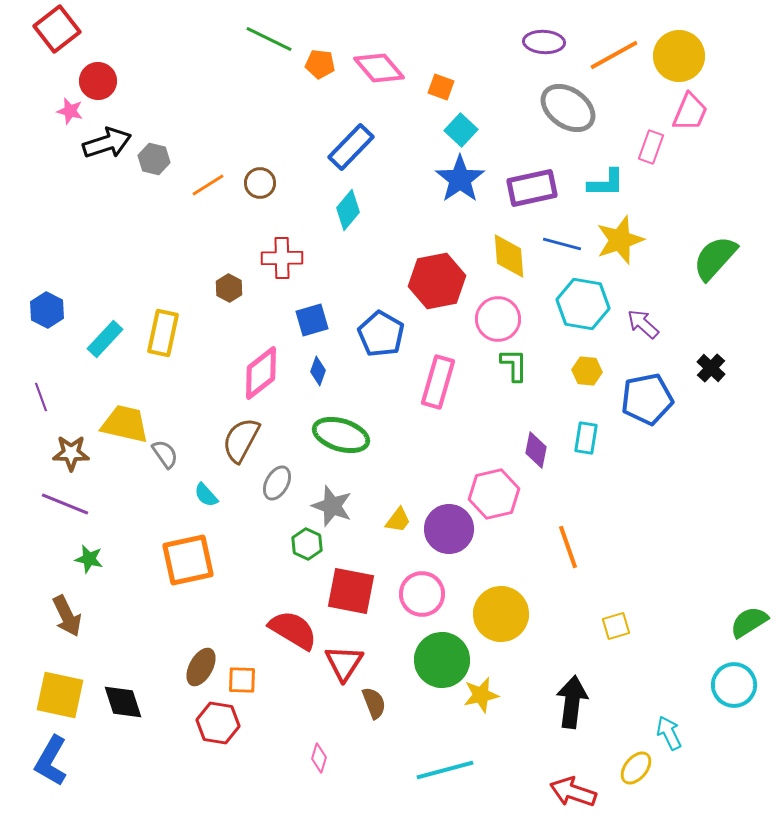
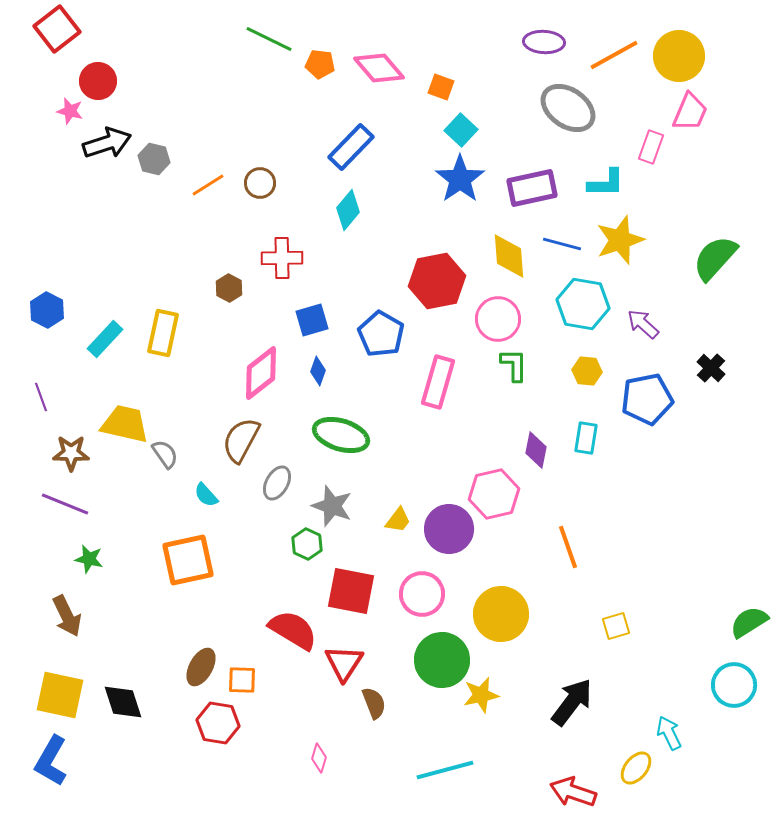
black arrow at (572, 702): rotated 30 degrees clockwise
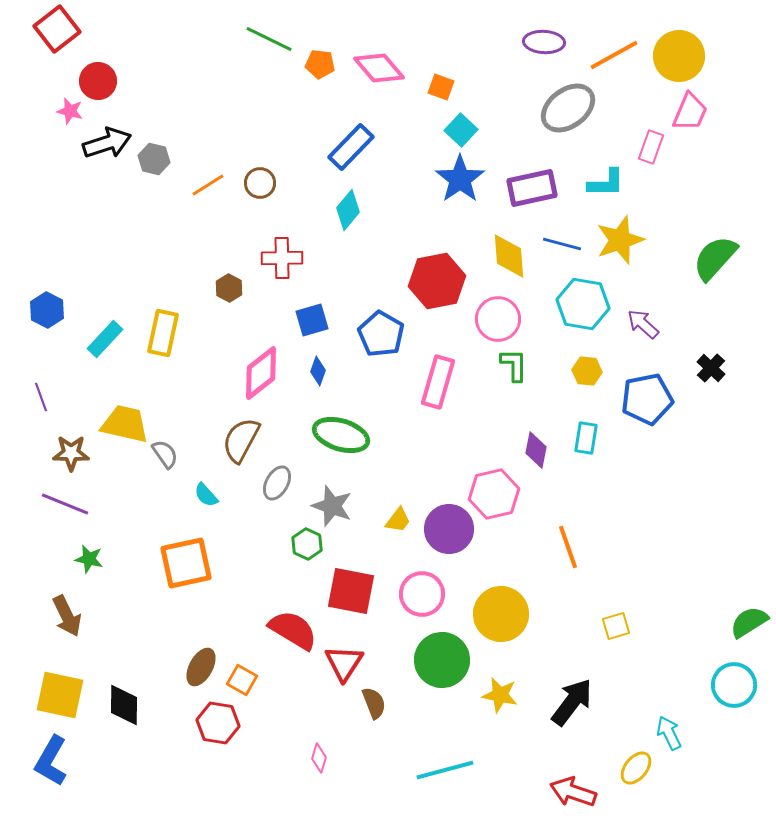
gray ellipse at (568, 108): rotated 72 degrees counterclockwise
orange square at (188, 560): moved 2 px left, 3 px down
orange square at (242, 680): rotated 28 degrees clockwise
yellow star at (481, 695): moved 19 px right; rotated 24 degrees clockwise
black diamond at (123, 702): moved 1 px right, 3 px down; rotated 18 degrees clockwise
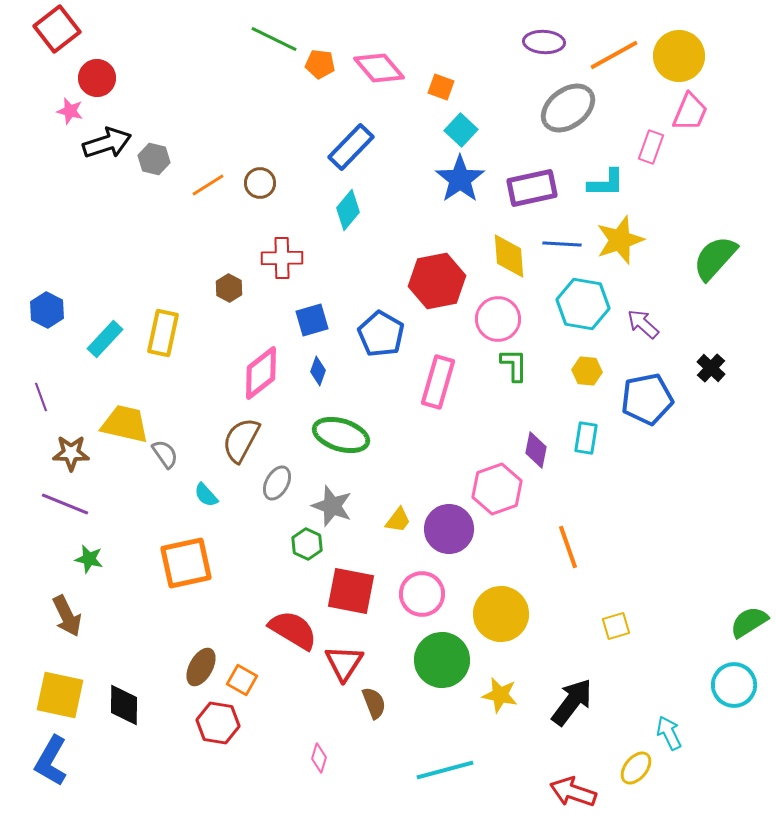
green line at (269, 39): moved 5 px right
red circle at (98, 81): moved 1 px left, 3 px up
blue line at (562, 244): rotated 12 degrees counterclockwise
pink hexagon at (494, 494): moved 3 px right, 5 px up; rotated 6 degrees counterclockwise
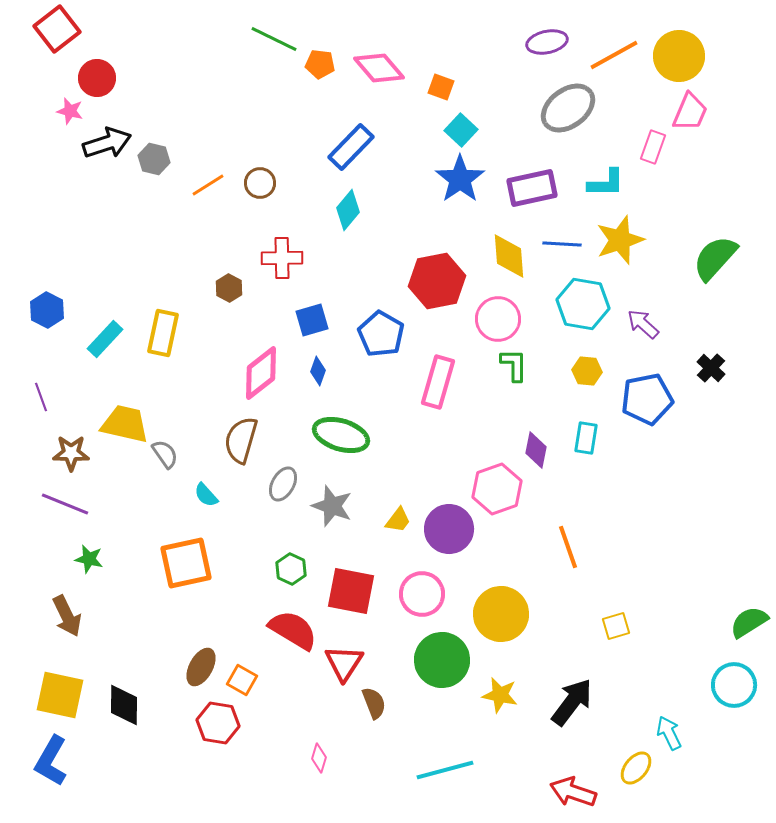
purple ellipse at (544, 42): moved 3 px right; rotated 15 degrees counterclockwise
pink rectangle at (651, 147): moved 2 px right
brown semicircle at (241, 440): rotated 12 degrees counterclockwise
gray ellipse at (277, 483): moved 6 px right, 1 px down
green hexagon at (307, 544): moved 16 px left, 25 px down
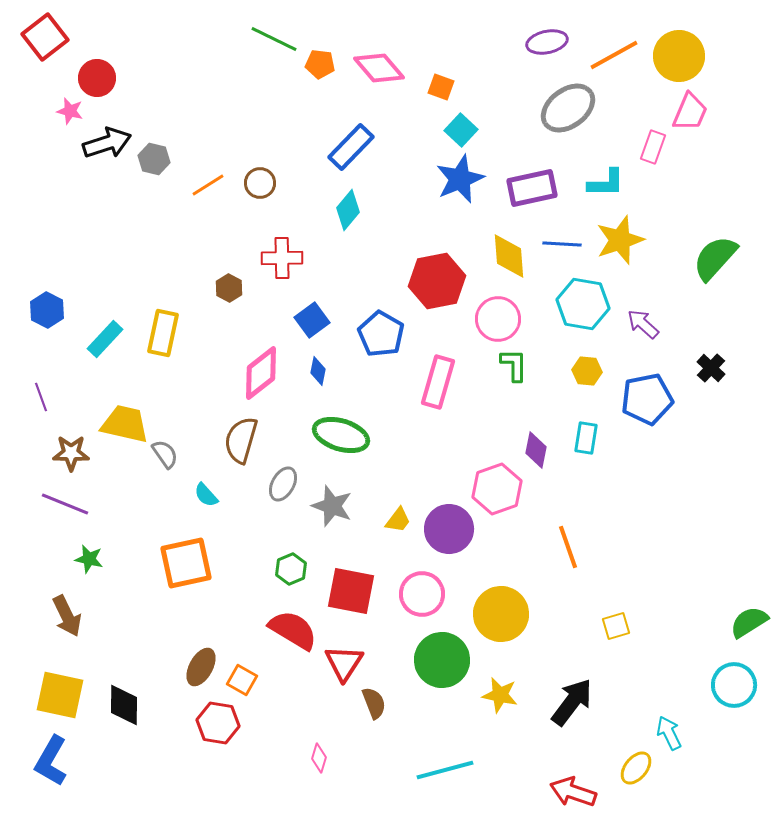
red square at (57, 29): moved 12 px left, 8 px down
blue star at (460, 179): rotated 12 degrees clockwise
blue square at (312, 320): rotated 20 degrees counterclockwise
blue diamond at (318, 371): rotated 8 degrees counterclockwise
green hexagon at (291, 569): rotated 12 degrees clockwise
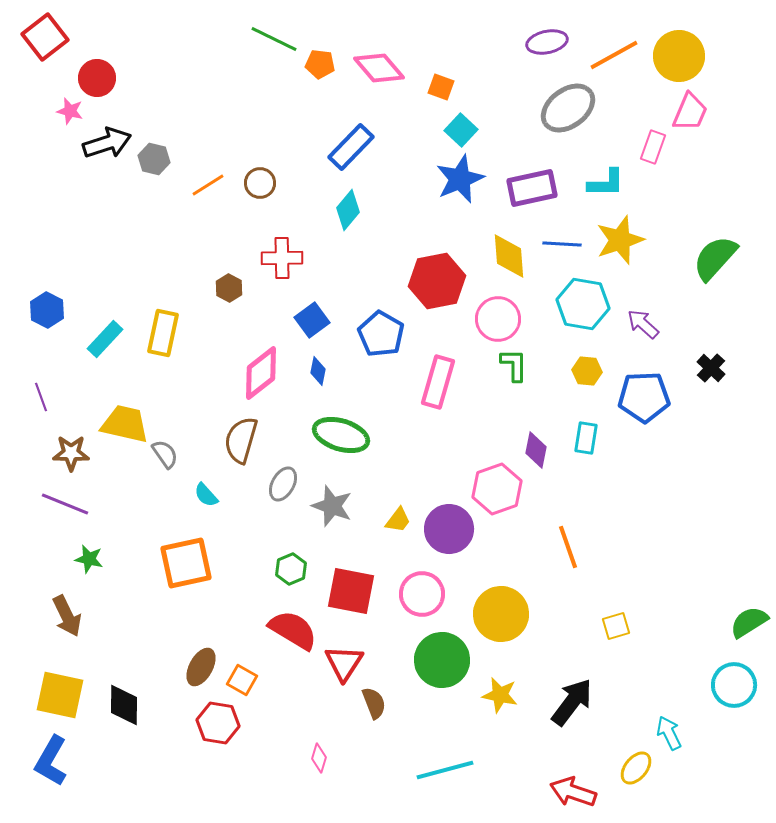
blue pentagon at (647, 399): moved 3 px left, 2 px up; rotated 9 degrees clockwise
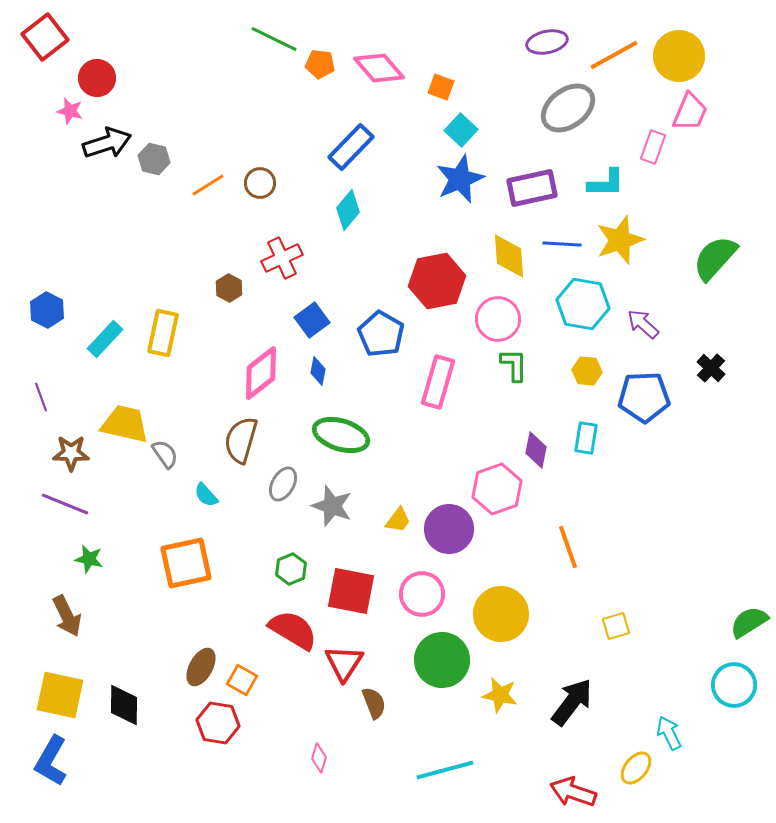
red cross at (282, 258): rotated 24 degrees counterclockwise
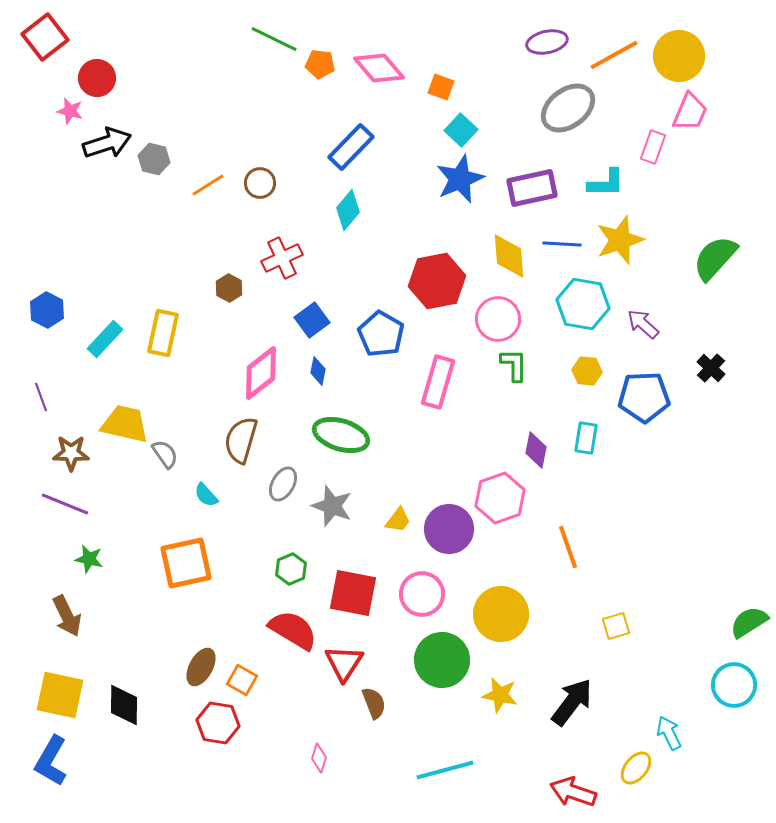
pink hexagon at (497, 489): moved 3 px right, 9 px down
red square at (351, 591): moved 2 px right, 2 px down
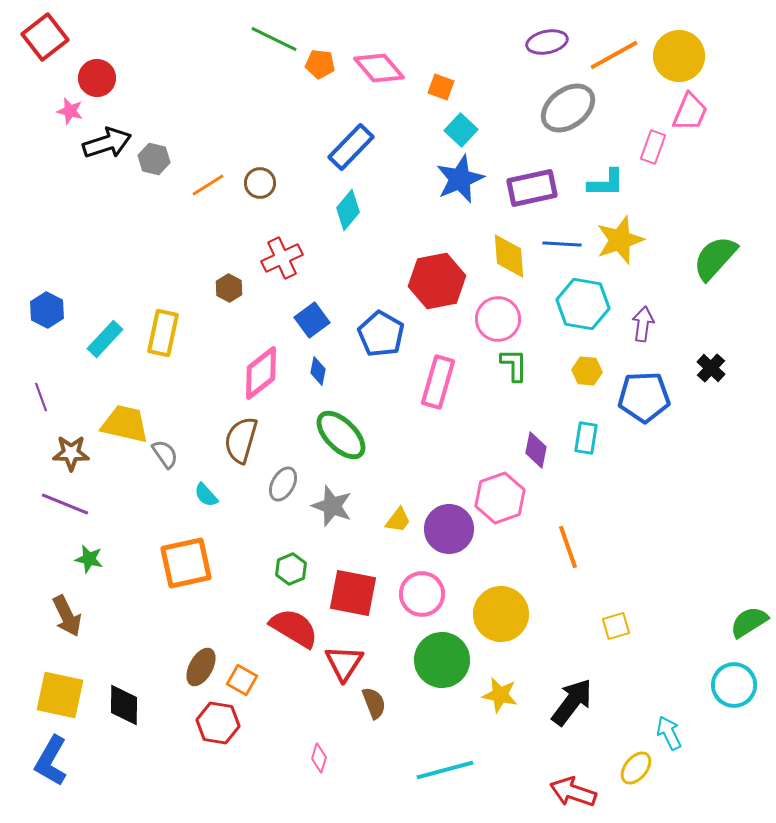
purple arrow at (643, 324): rotated 56 degrees clockwise
green ellipse at (341, 435): rotated 28 degrees clockwise
red semicircle at (293, 630): moved 1 px right, 2 px up
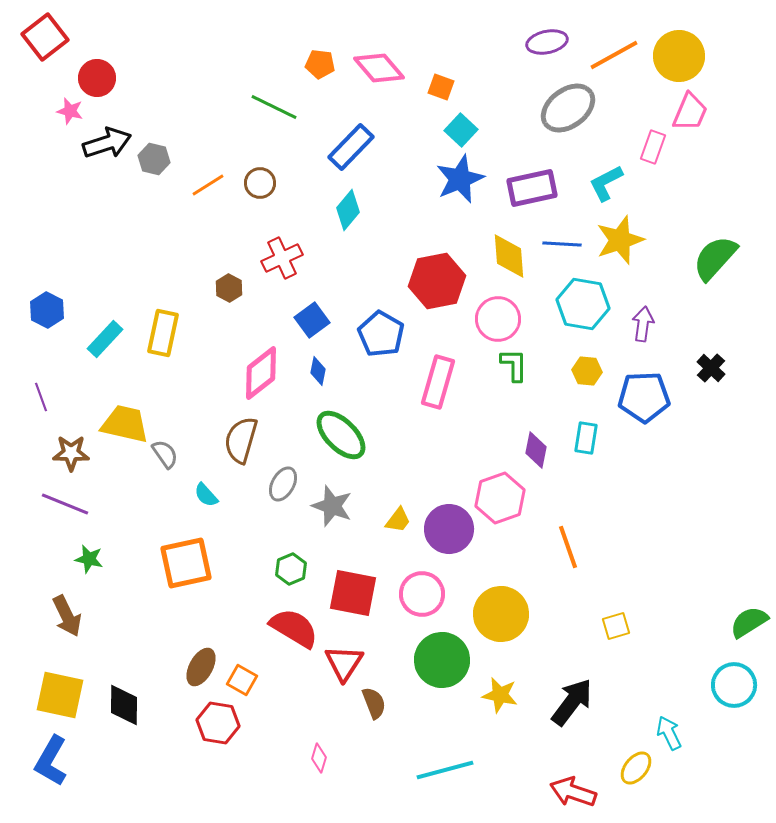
green line at (274, 39): moved 68 px down
cyan L-shape at (606, 183): rotated 153 degrees clockwise
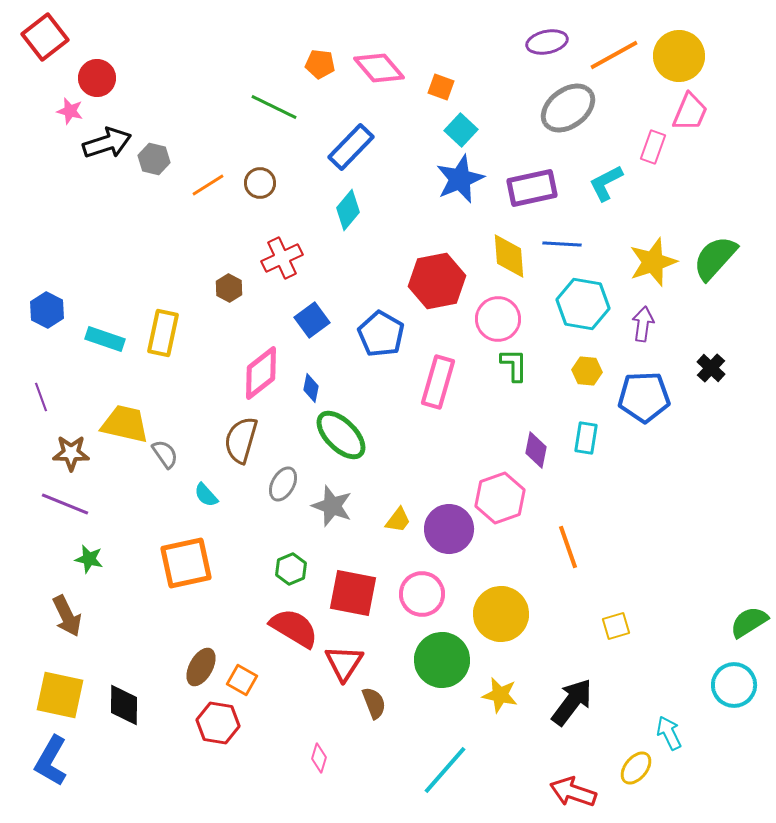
yellow star at (620, 240): moved 33 px right, 22 px down
cyan rectangle at (105, 339): rotated 66 degrees clockwise
blue diamond at (318, 371): moved 7 px left, 17 px down
cyan line at (445, 770): rotated 34 degrees counterclockwise
